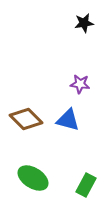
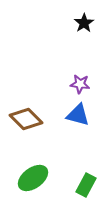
black star: rotated 24 degrees counterclockwise
blue triangle: moved 10 px right, 5 px up
green ellipse: rotated 68 degrees counterclockwise
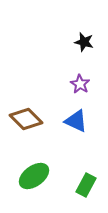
black star: moved 19 px down; rotated 24 degrees counterclockwise
purple star: rotated 24 degrees clockwise
blue triangle: moved 2 px left, 6 px down; rotated 10 degrees clockwise
green ellipse: moved 1 px right, 2 px up
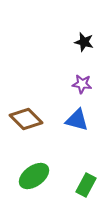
purple star: moved 2 px right; rotated 24 degrees counterclockwise
blue triangle: moved 1 px right, 1 px up; rotated 10 degrees counterclockwise
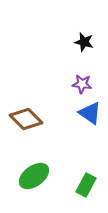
blue triangle: moved 13 px right, 7 px up; rotated 20 degrees clockwise
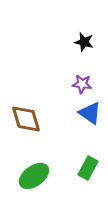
brown diamond: rotated 28 degrees clockwise
green rectangle: moved 2 px right, 17 px up
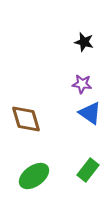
green rectangle: moved 2 px down; rotated 10 degrees clockwise
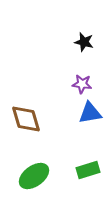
blue triangle: rotated 45 degrees counterclockwise
green rectangle: rotated 35 degrees clockwise
